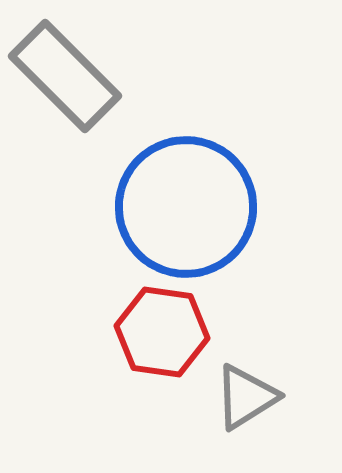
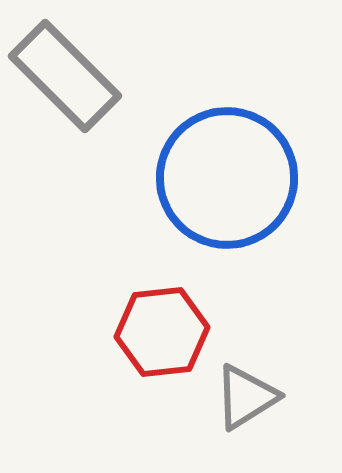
blue circle: moved 41 px right, 29 px up
red hexagon: rotated 14 degrees counterclockwise
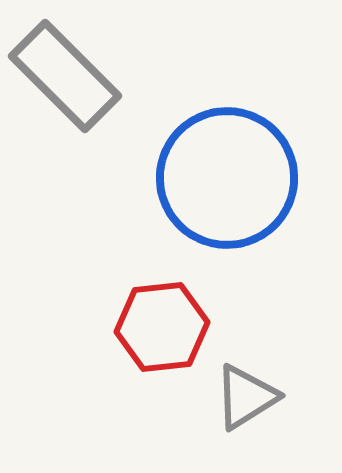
red hexagon: moved 5 px up
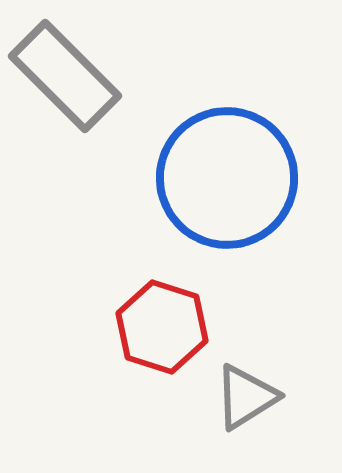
red hexagon: rotated 24 degrees clockwise
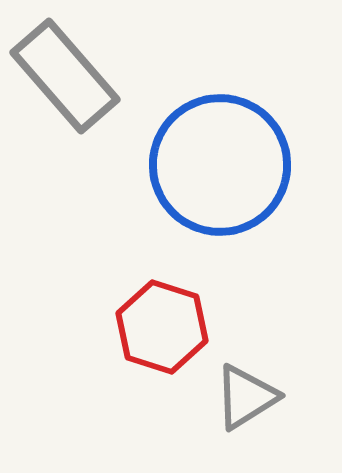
gray rectangle: rotated 4 degrees clockwise
blue circle: moved 7 px left, 13 px up
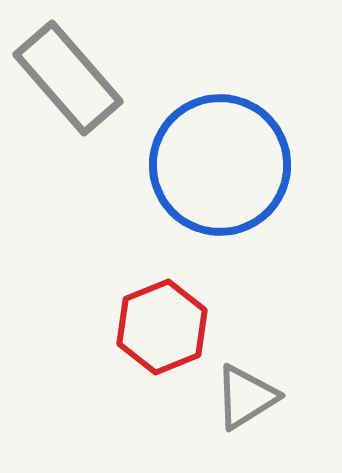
gray rectangle: moved 3 px right, 2 px down
red hexagon: rotated 20 degrees clockwise
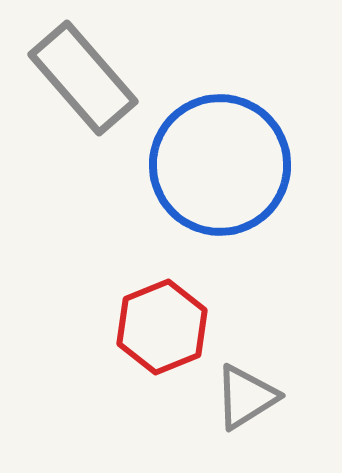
gray rectangle: moved 15 px right
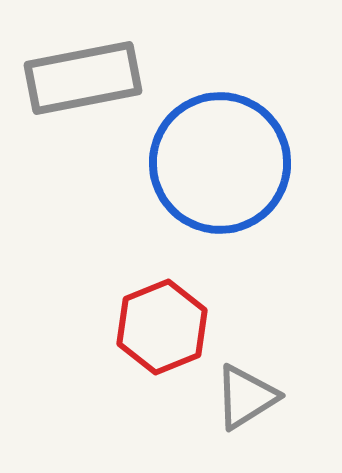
gray rectangle: rotated 60 degrees counterclockwise
blue circle: moved 2 px up
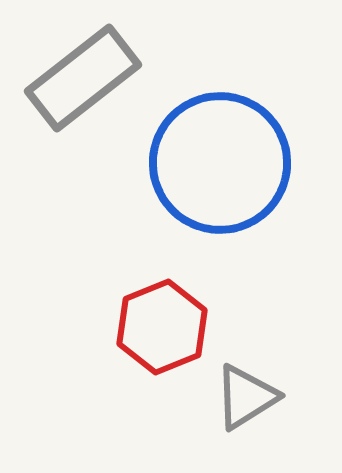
gray rectangle: rotated 27 degrees counterclockwise
